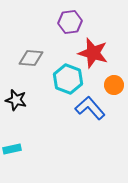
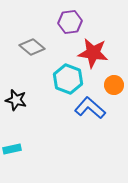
red star: rotated 8 degrees counterclockwise
gray diamond: moved 1 px right, 11 px up; rotated 35 degrees clockwise
blue L-shape: rotated 8 degrees counterclockwise
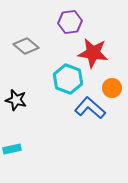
gray diamond: moved 6 px left, 1 px up
orange circle: moved 2 px left, 3 px down
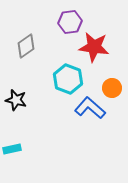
gray diamond: rotated 75 degrees counterclockwise
red star: moved 1 px right, 6 px up
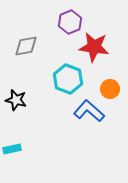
purple hexagon: rotated 15 degrees counterclockwise
gray diamond: rotated 25 degrees clockwise
orange circle: moved 2 px left, 1 px down
blue L-shape: moved 1 px left, 3 px down
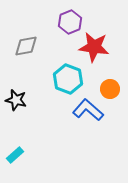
blue L-shape: moved 1 px left, 1 px up
cyan rectangle: moved 3 px right, 6 px down; rotated 30 degrees counterclockwise
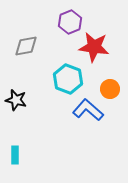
cyan rectangle: rotated 48 degrees counterclockwise
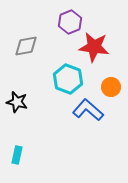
orange circle: moved 1 px right, 2 px up
black star: moved 1 px right, 2 px down
cyan rectangle: moved 2 px right; rotated 12 degrees clockwise
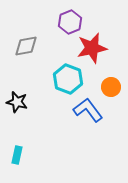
red star: moved 2 px left, 1 px down; rotated 20 degrees counterclockwise
blue L-shape: rotated 12 degrees clockwise
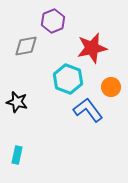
purple hexagon: moved 17 px left, 1 px up
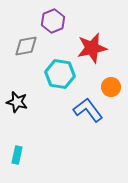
cyan hexagon: moved 8 px left, 5 px up; rotated 12 degrees counterclockwise
